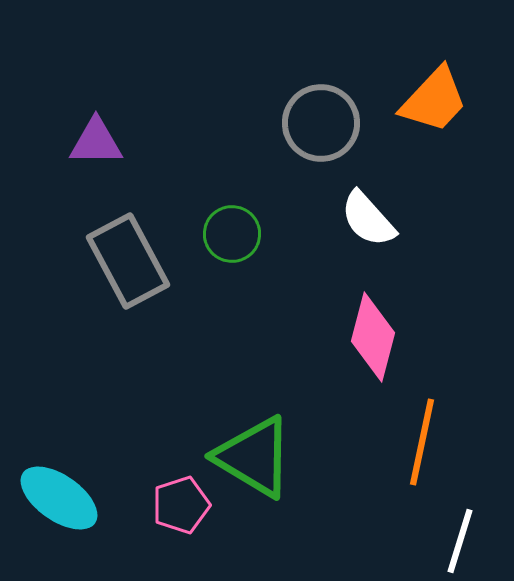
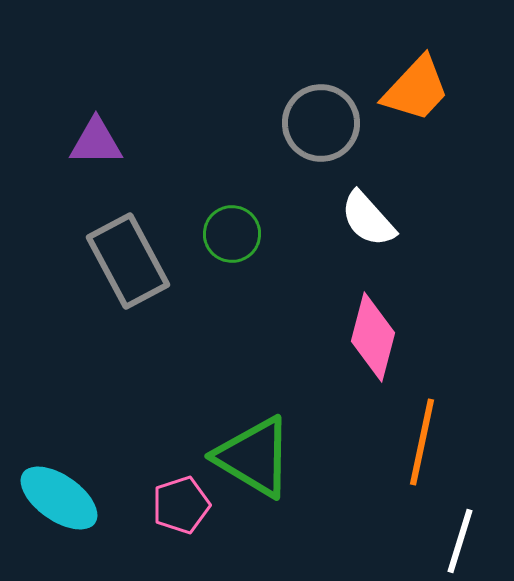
orange trapezoid: moved 18 px left, 11 px up
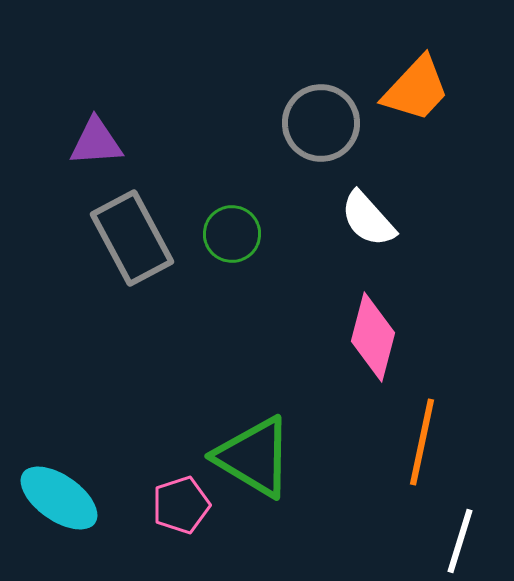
purple triangle: rotated 4 degrees counterclockwise
gray rectangle: moved 4 px right, 23 px up
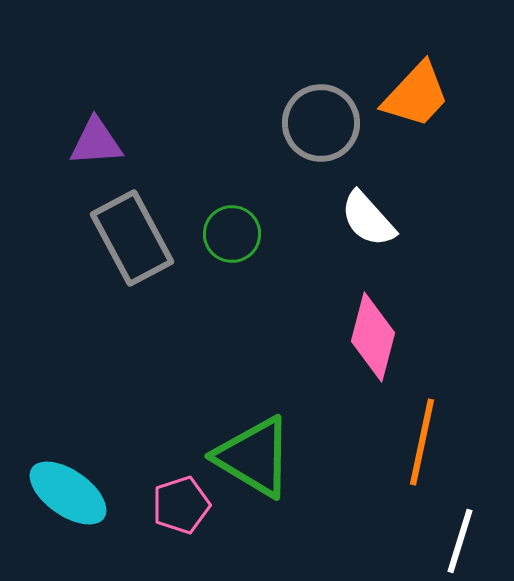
orange trapezoid: moved 6 px down
cyan ellipse: moved 9 px right, 5 px up
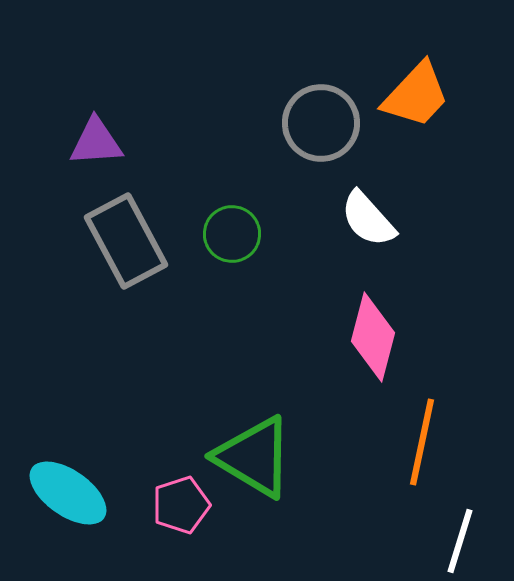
gray rectangle: moved 6 px left, 3 px down
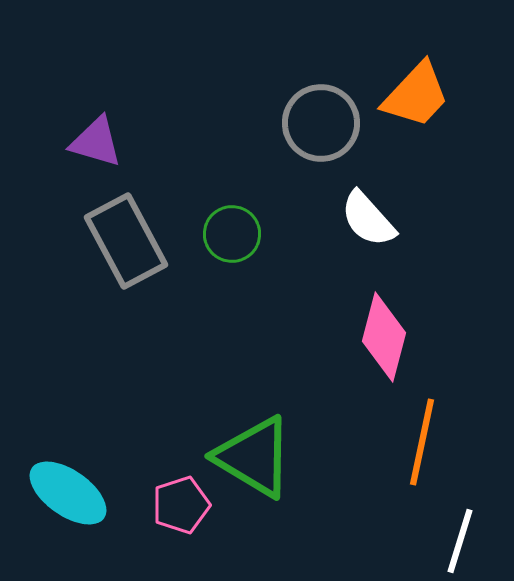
purple triangle: rotated 20 degrees clockwise
pink diamond: moved 11 px right
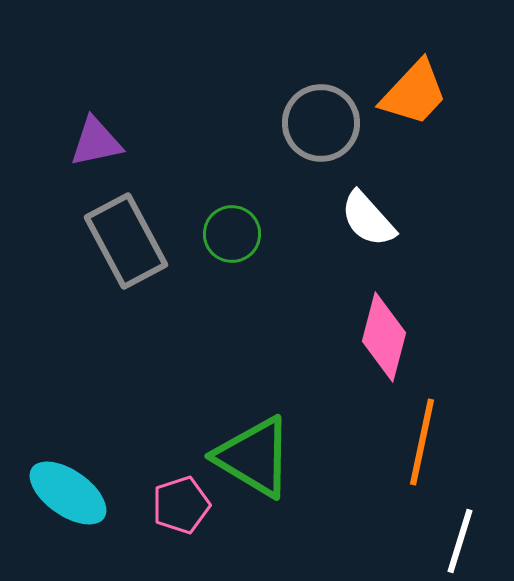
orange trapezoid: moved 2 px left, 2 px up
purple triangle: rotated 28 degrees counterclockwise
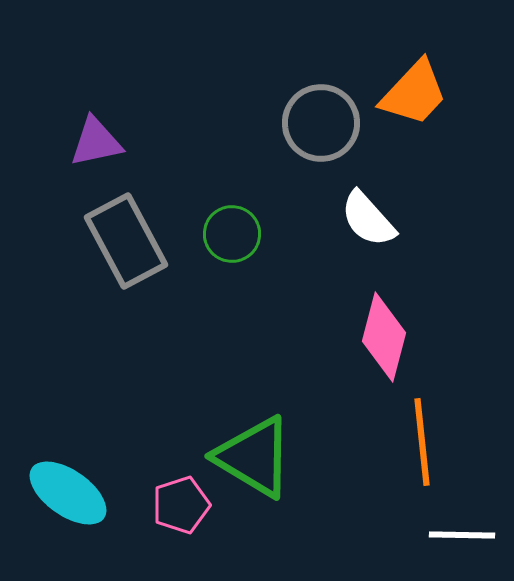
orange line: rotated 18 degrees counterclockwise
white line: moved 2 px right, 6 px up; rotated 74 degrees clockwise
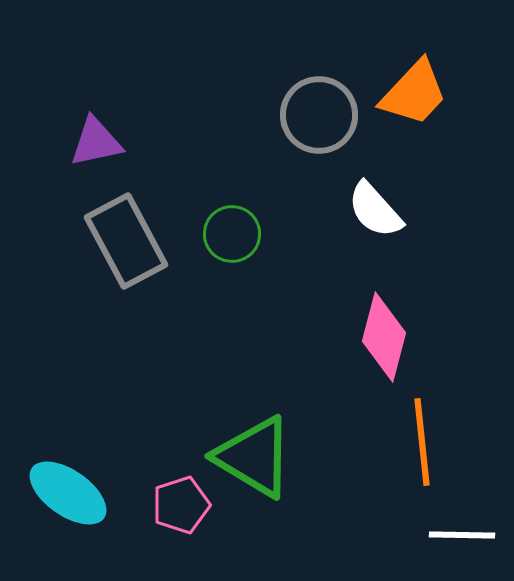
gray circle: moved 2 px left, 8 px up
white semicircle: moved 7 px right, 9 px up
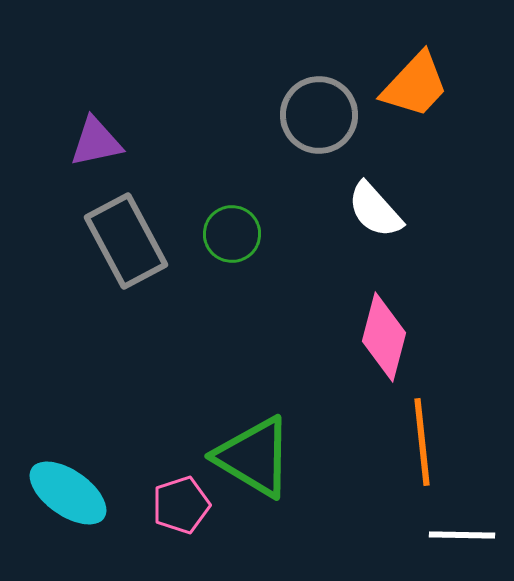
orange trapezoid: moved 1 px right, 8 px up
